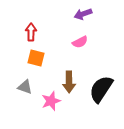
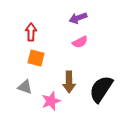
purple arrow: moved 5 px left, 4 px down
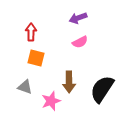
black semicircle: moved 1 px right
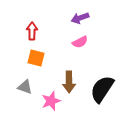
purple arrow: moved 2 px right
red arrow: moved 1 px right, 1 px up
